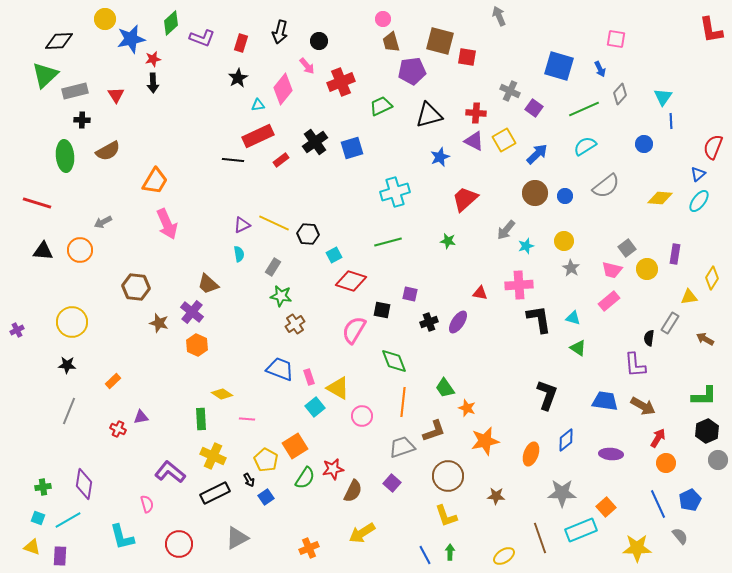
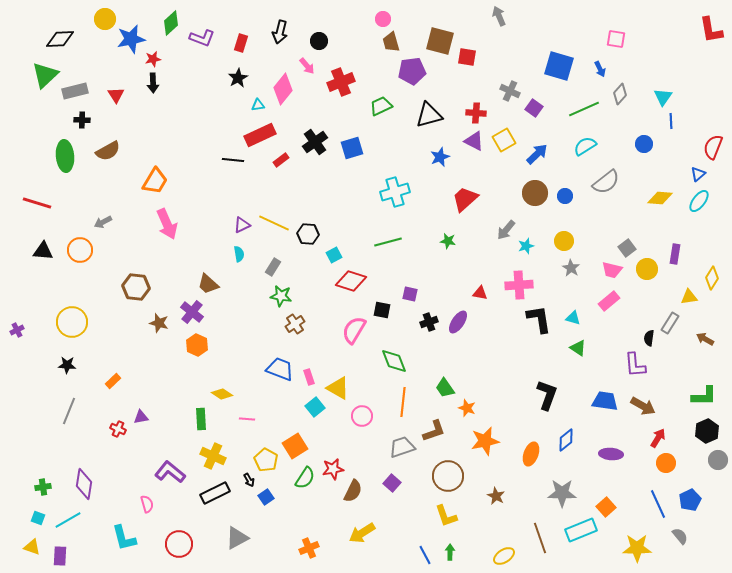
black diamond at (59, 41): moved 1 px right, 2 px up
red rectangle at (258, 136): moved 2 px right, 1 px up
gray semicircle at (606, 186): moved 4 px up
brown star at (496, 496): rotated 24 degrees clockwise
cyan L-shape at (122, 537): moved 2 px right, 1 px down
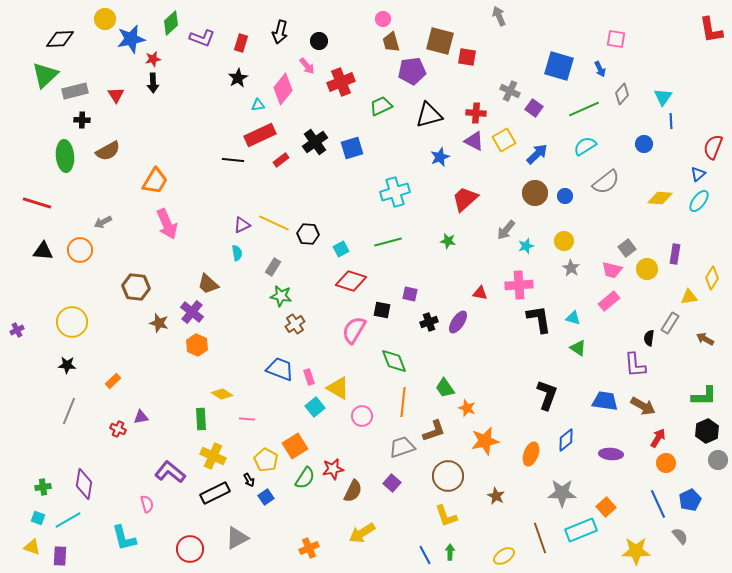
gray diamond at (620, 94): moved 2 px right
cyan semicircle at (239, 254): moved 2 px left, 1 px up
cyan square at (334, 255): moved 7 px right, 6 px up
red circle at (179, 544): moved 11 px right, 5 px down
yellow star at (637, 548): moved 1 px left, 3 px down
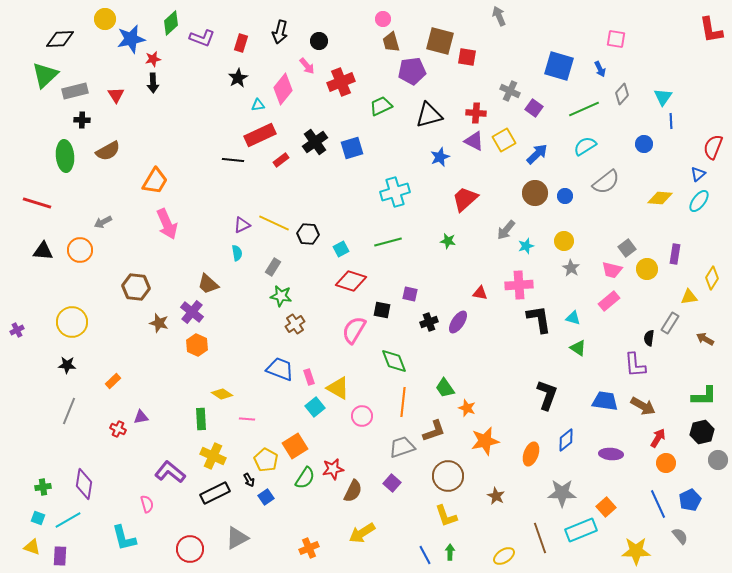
black hexagon at (707, 431): moved 5 px left, 1 px down; rotated 10 degrees clockwise
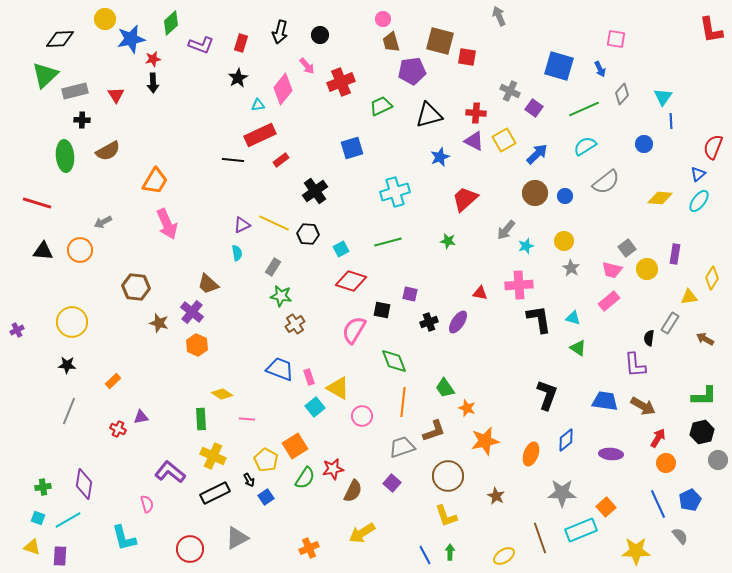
purple L-shape at (202, 38): moved 1 px left, 7 px down
black circle at (319, 41): moved 1 px right, 6 px up
black cross at (315, 142): moved 49 px down
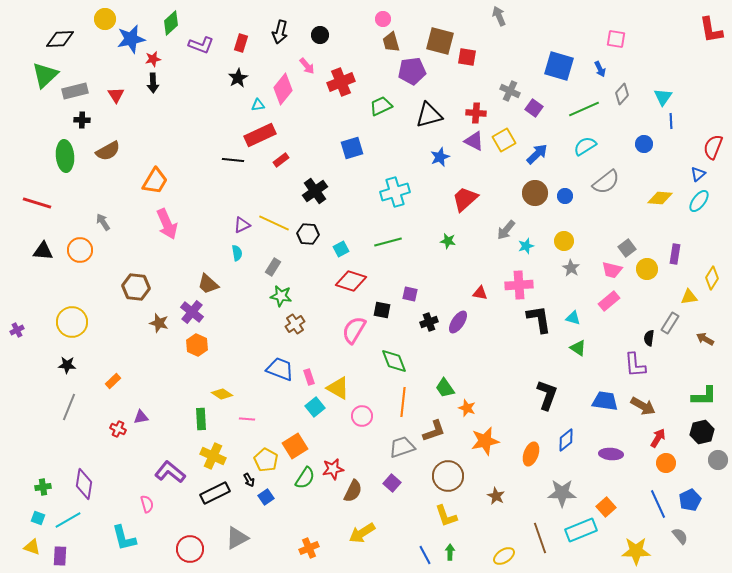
gray arrow at (103, 222): rotated 84 degrees clockwise
gray line at (69, 411): moved 4 px up
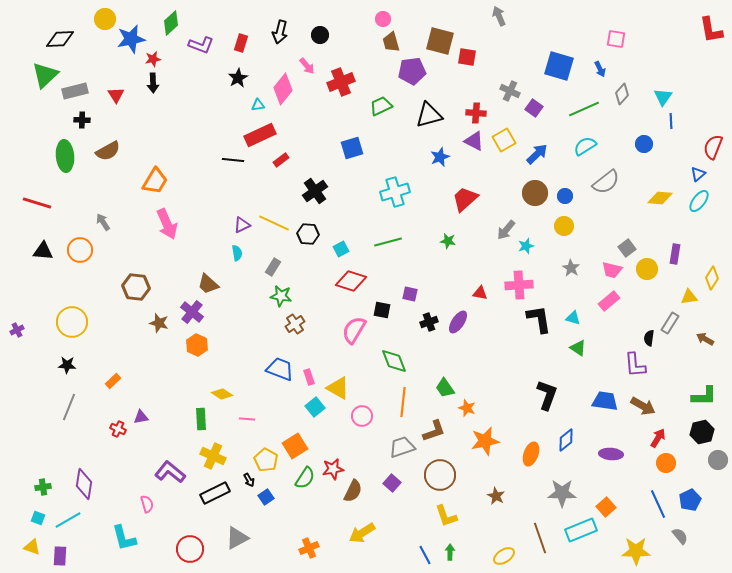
yellow circle at (564, 241): moved 15 px up
brown circle at (448, 476): moved 8 px left, 1 px up
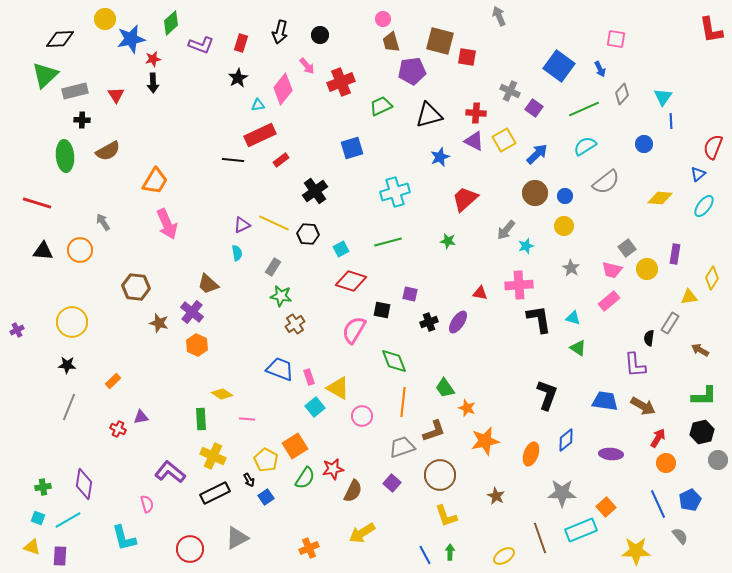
blue square at (559, 66): rotated 20 degrees clockwise
cyan ellipse at (699, 201): moved 5 px right, 5 px down
brown arrow at (705, 339): moved 5 px left, 11 px down
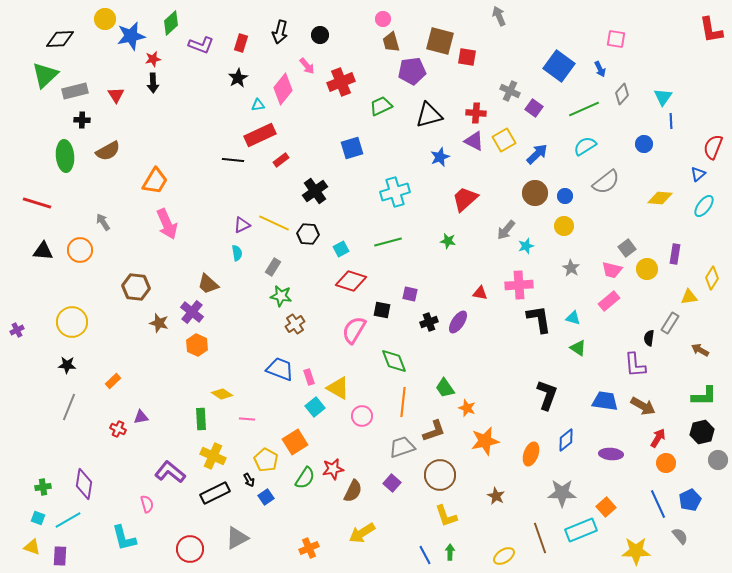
blue star at (131, 39): moved 3 px up
orange square at (295, 446): moved 4 px up
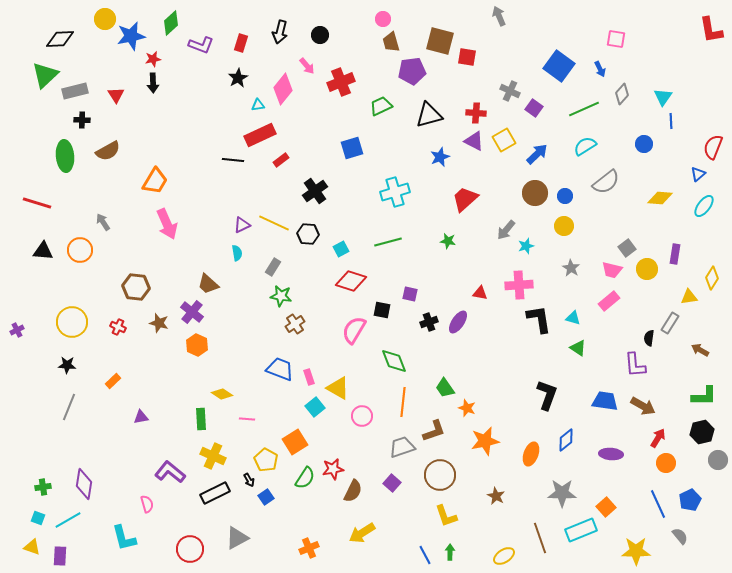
red cross at (118, 429): moved 102 px up
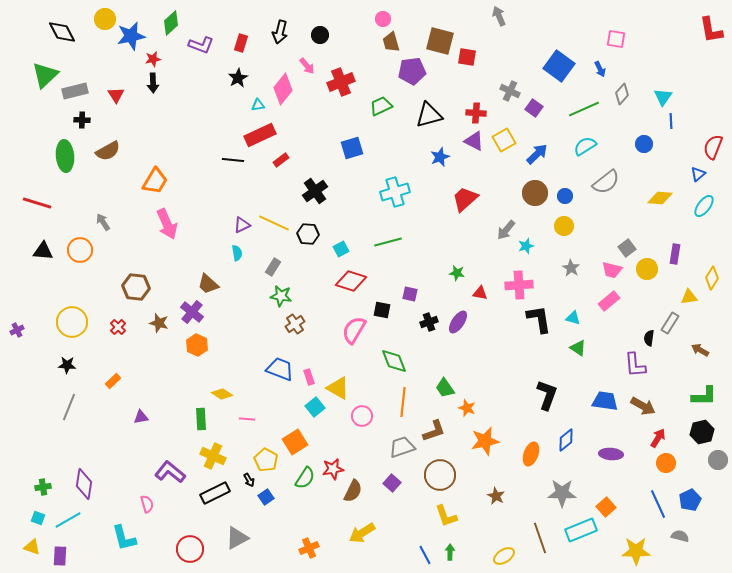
black diamond at (60, 39): moved 2 px right, 7 px up; rotated 64 degrees clockwise
green star at (448, 241): moved 9 px right, 32 px down
red cross at (118, 327): rotated 21 degrees clockwise
gray semicircle at (680, 536): rotated 36 degrees counterclockwise
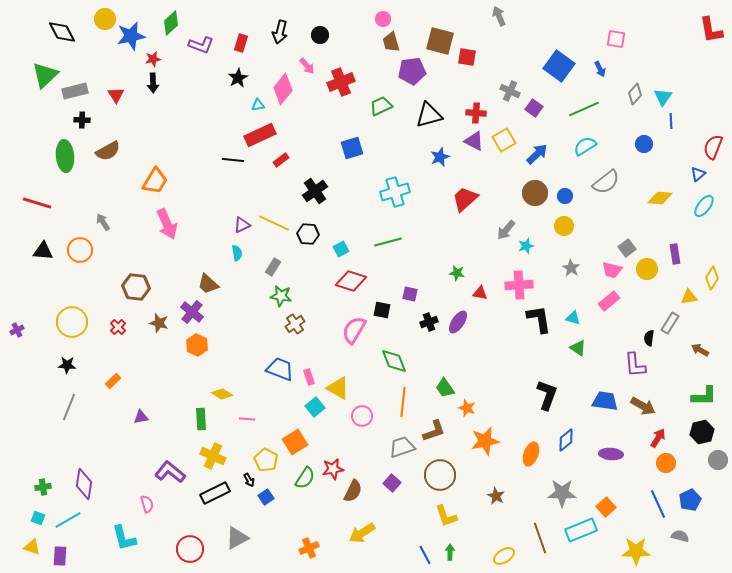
gray diamond at (622, 94): moved 13 px right
purple rectangle at (675, 254): rotated 18 degrees counterclockwise
